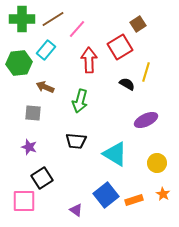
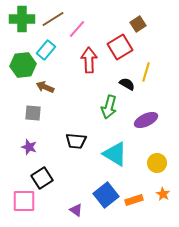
green hexagon: moved 4 px right, 2 px down
green arrow: moved 29 px right, 6 px down
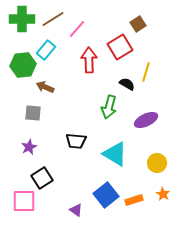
purple star: rotated 28 degrees clockwise
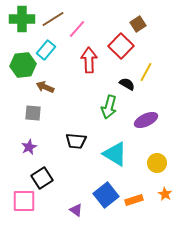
red square: moved 1 px right, 1 px up; rotated 15 degrees counterclockwise
yellow line: rotated 12 degrees clockwise
orange star: moved 2 px right
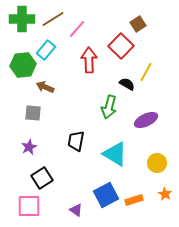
black trapezoid: rotated 95 degrees clockwise
blue square: rotated 10 degrees clockwise
pink square: moved 5 px right, 5 px down
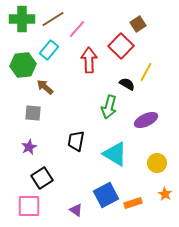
cyan rectangle: moved 3 px right
brown arrow: rotated 18 degrees clockwise
orange rectangle: moved 1 px left, 3 px down
